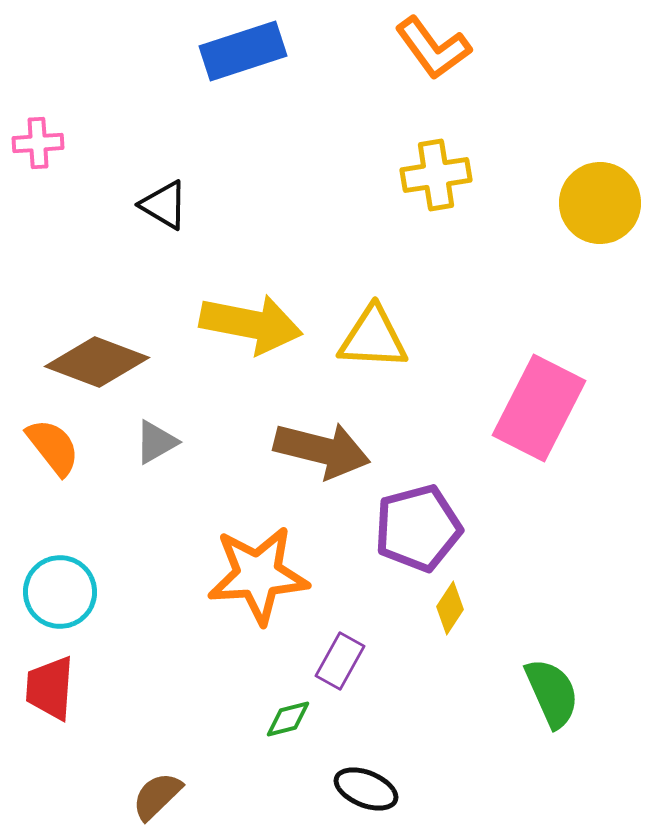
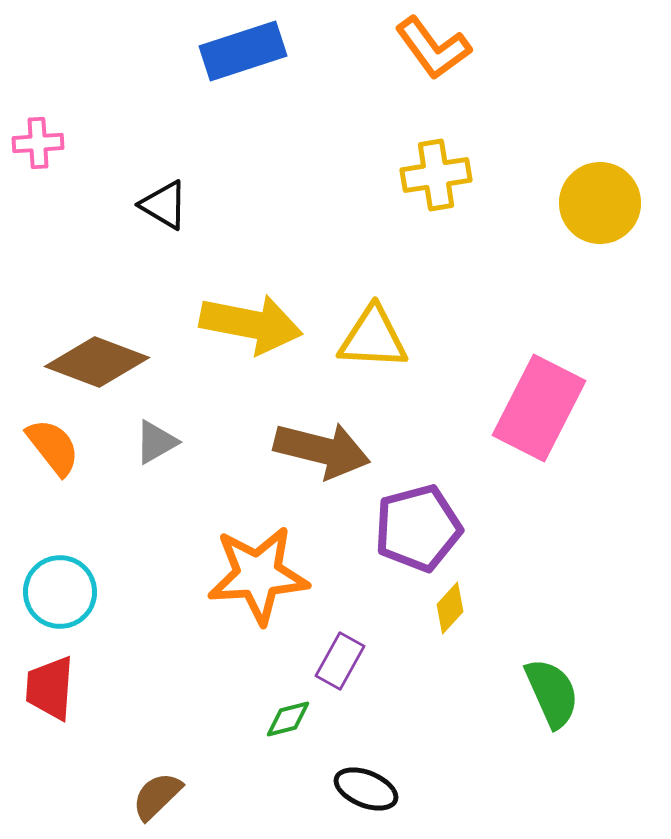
yellow diamond: rotated 9 degrees clockwise
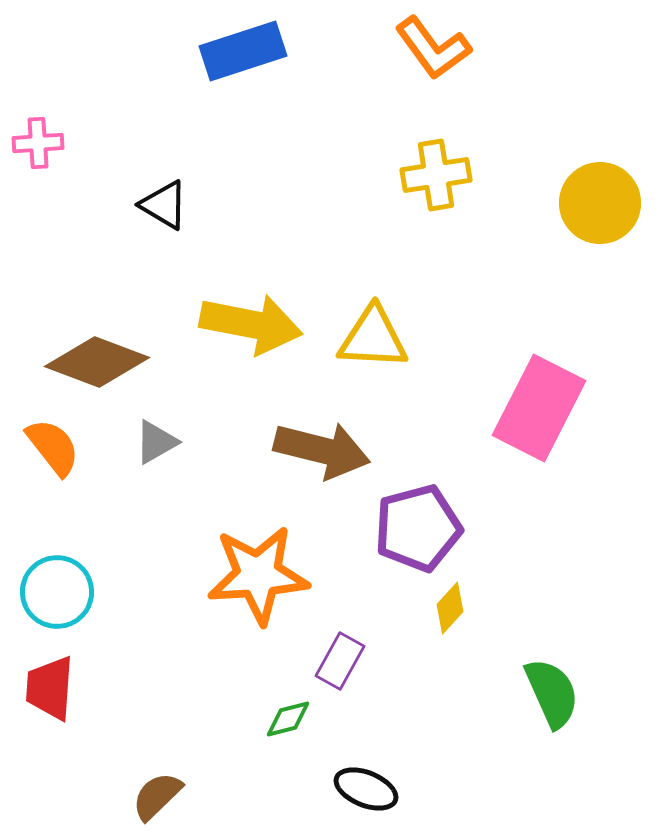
cyan circle: moved 3 px left
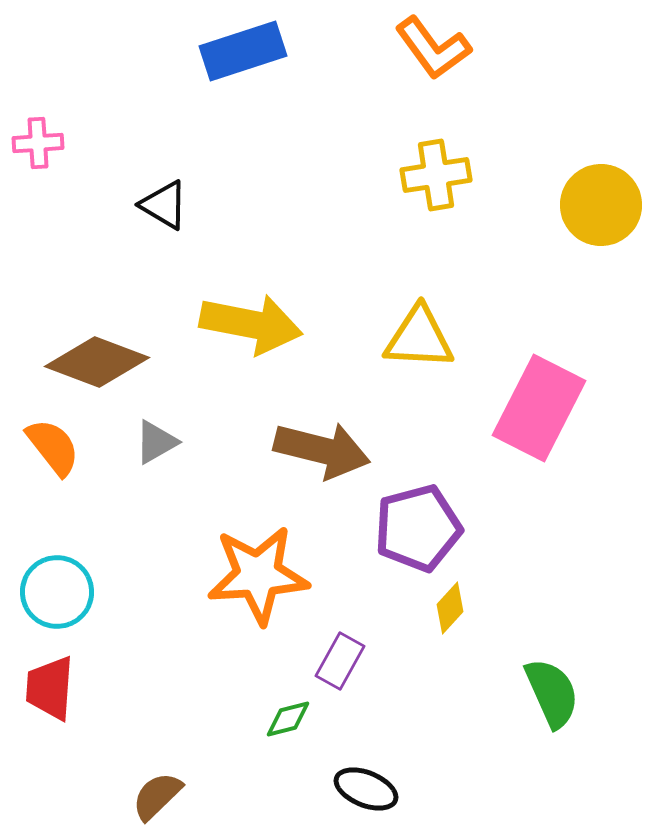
yellow circle: moved 1 px right, 2 px down
yellow triangle: moved 46 px right
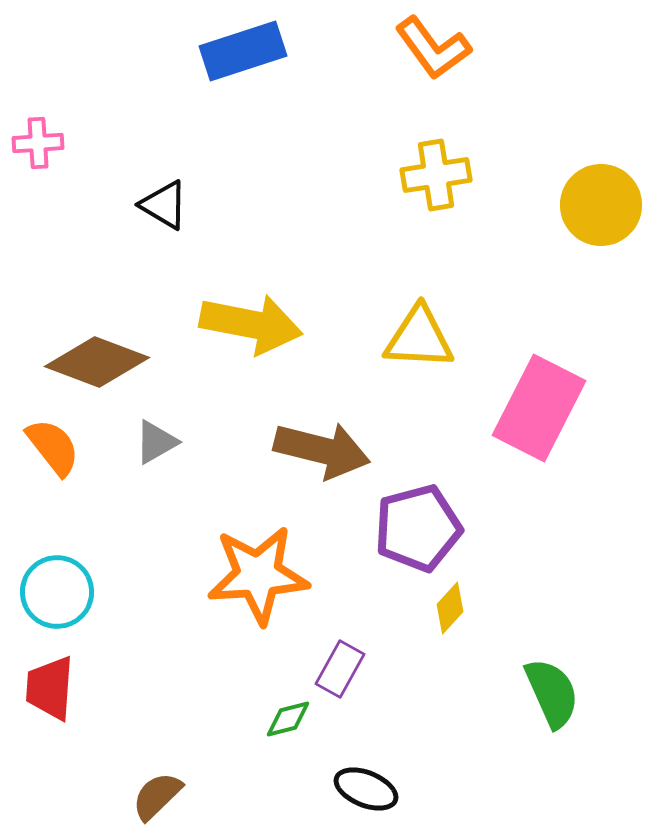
purple rectangle: moved 8 px down
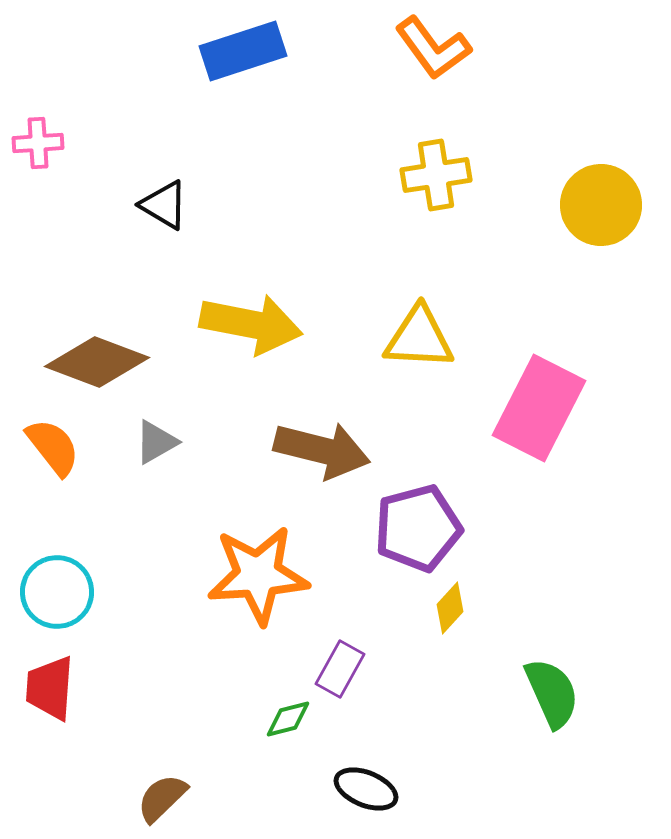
brown semicircle: moved 5 px right, 2 px down
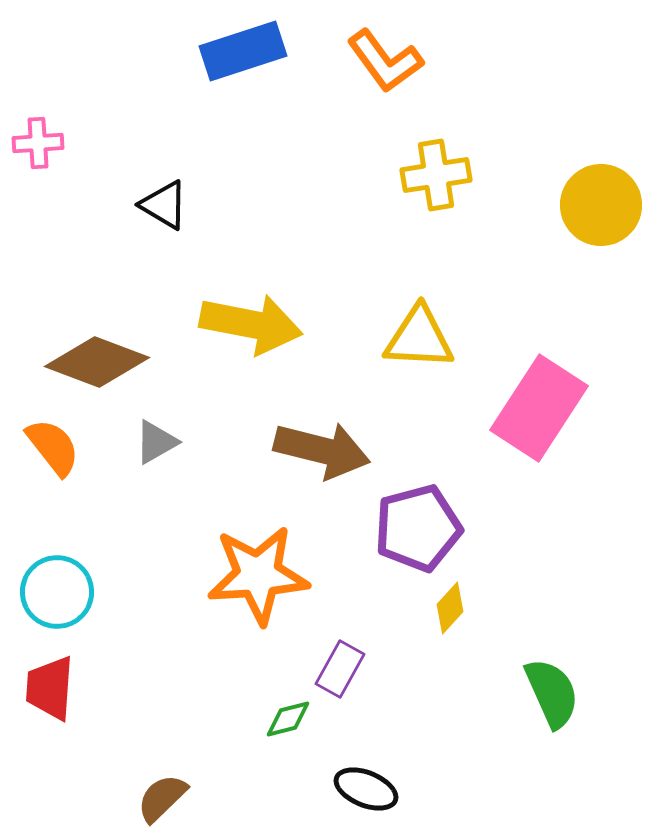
orange L-shape: moved 48 px left, 13 px down
pink rectangle: rotated 6 degrees clockwise
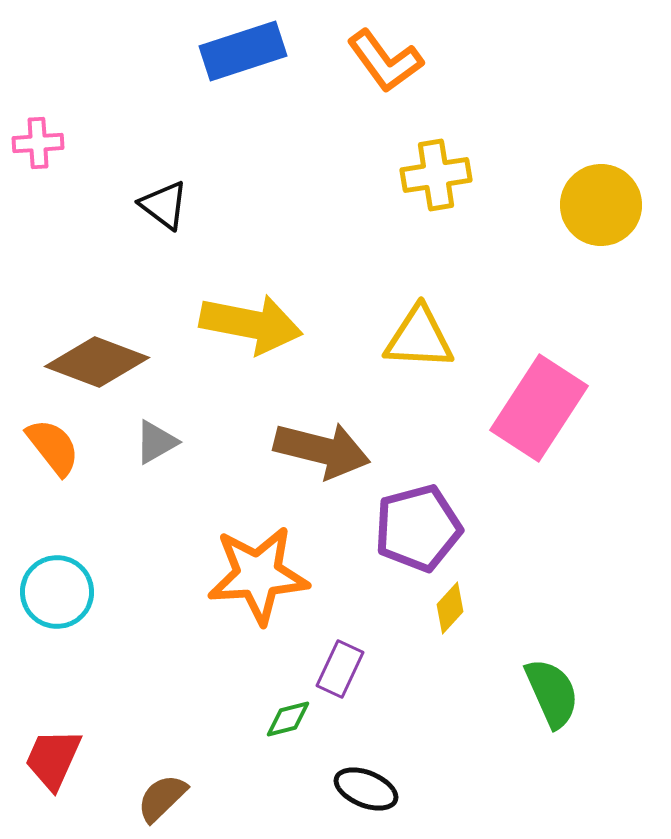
black triangle: rotated 6 degrees clockwise
purple rectangle: rotated 4 degrees counterclockwise
red trapezoid: moved 3 px right, 71 px down; rotated 20 degrees clockwise
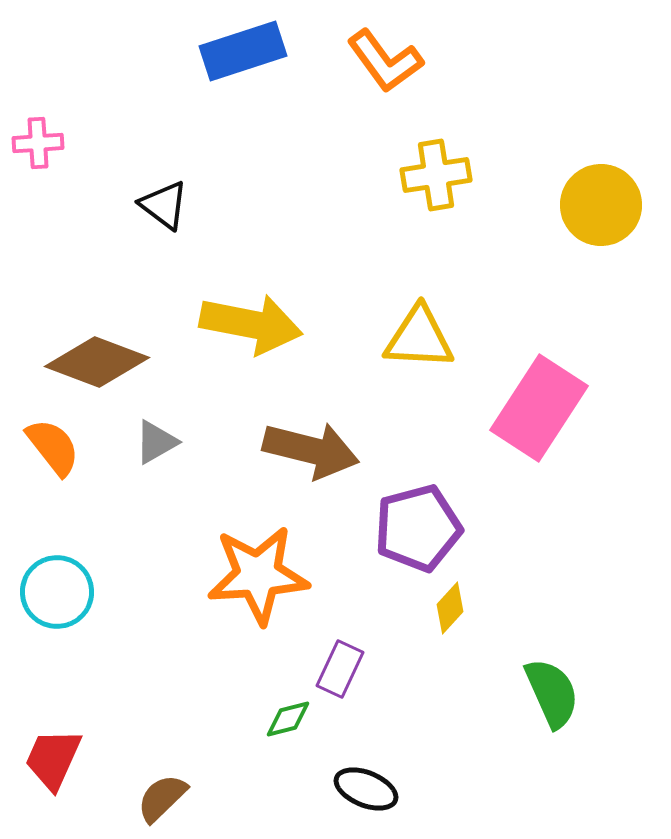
brown arrow: moved 11 px left
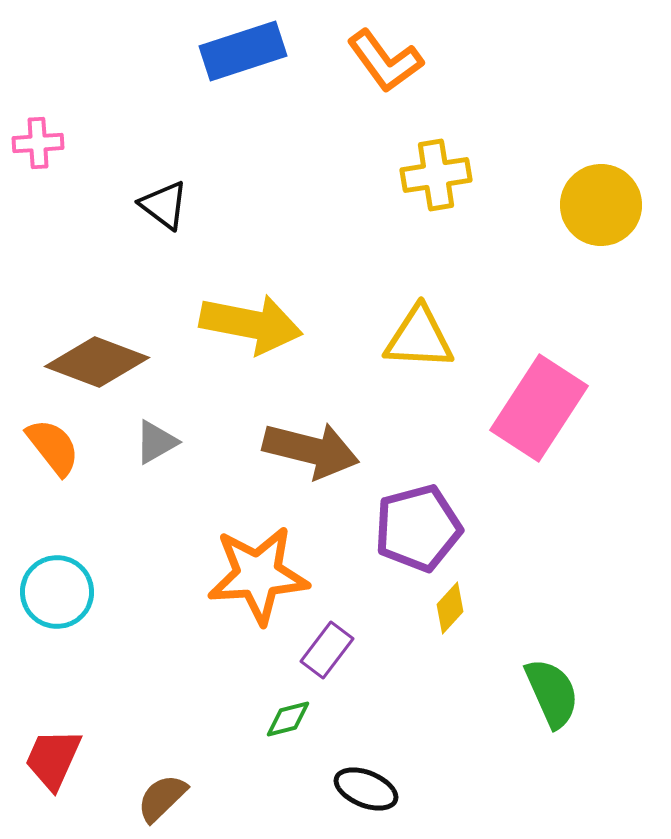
purple rectangle: moved 13 px left, 19 px up; rotated 12 degrees clockwise
